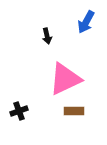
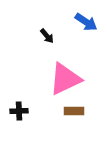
blue arrow: rotated 85 degrees counterclockwise
black arrow: rotated 28 degrees counterclockwise
black cross: rotated 18 degrees clockwise
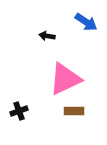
black arrow: rotated 140 degrees clockwise
black cross: rotated 18 degrees counterclockwise
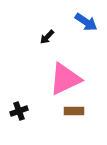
black arrow: moved 1 px down; rotated 56 degrees counterclockwise
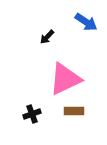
black cross: moved 13 px right, 3 px down
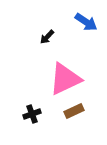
brown rectangle: rotated 24 degrees counterclockwise
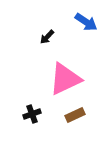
brown rectangle: moved 1 px right, 4 px down
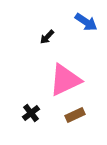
pink triangle: moved 1 px down
black cross: moved 1 px left, 1 px up; rotated 18 degrees counterclockwise
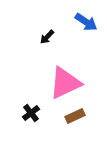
pink triangle: moved 3 px down
brown rectangle: moved 1 px down
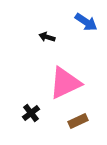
black arrow: rotated 63 degrees clockwise
brown rectangle: moved 3 px right, 5 px down
